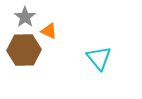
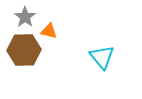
orange triangle: rotated 12 degrees counterclockwise
cyan triangle: moved 3 px right, 1 px up
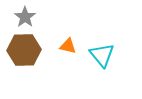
orange triangle: moved 19 px right, 15 px down
cyan triangle: moved 2 px up
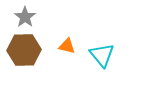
orange triangle: moved 1 px left
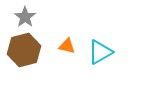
brown hexagon: rotated 12 degrees counterclockwise
cyan triangle: moved 2 px left, 3 px up; rotated 40 degrees clockwise
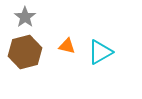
brown hexagon: moved 1 px right, 2 px down
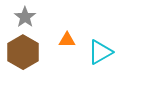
orange triangle: moved 6 px up; rotated 12 degrees counterclockwise
brown hexagon: moved 2 px left; rotated 16 degrees counterclockwise
